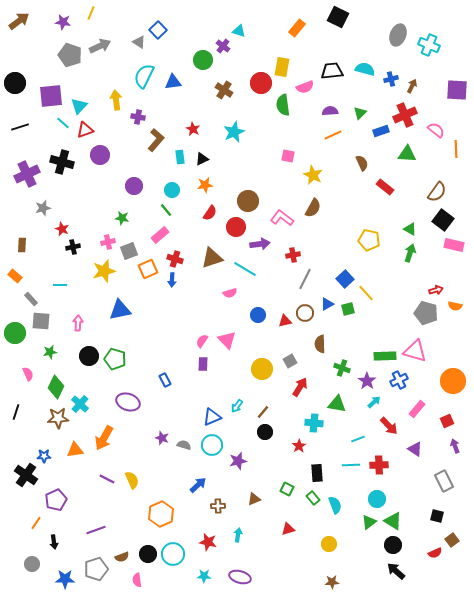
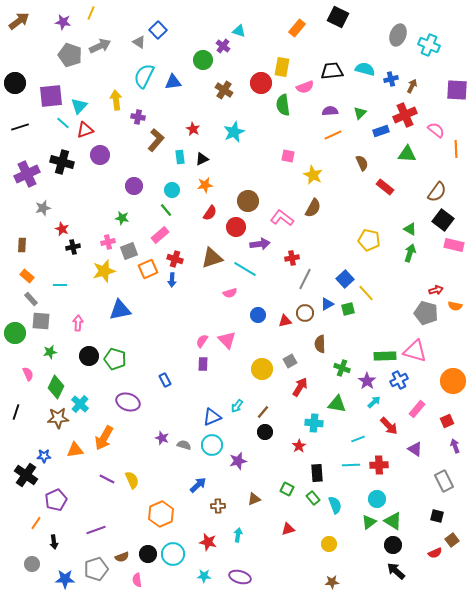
red cross at (293, 255): moved 1 px left, 3 px down
orange rectangle at (15, 276): moved 12 px right
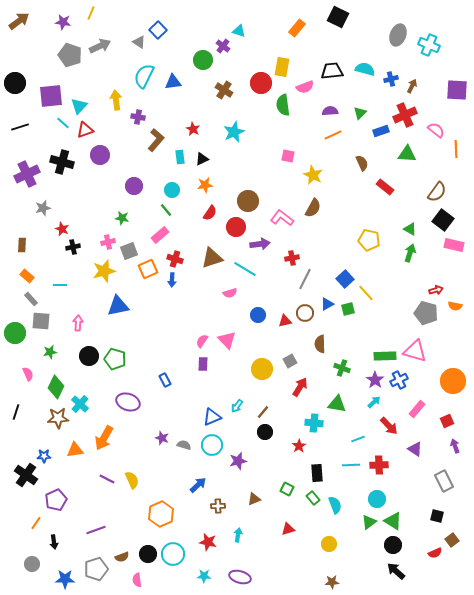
blue triangle at (120, 310): moved 2 px left, 4 px up
purple star at (367, 381): moved 8 px right, 1 px up
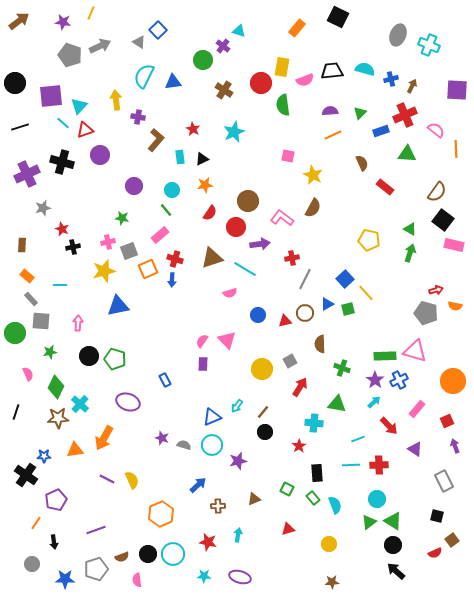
pink semicircle at (305, 87): moved 7 px up
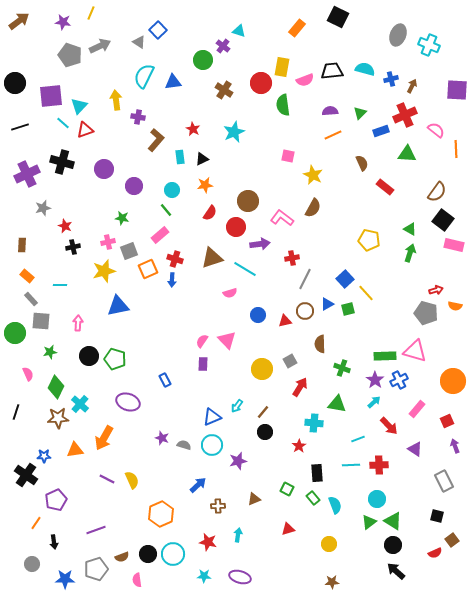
purple circle at (100, 155): moved 4 px right, 14 px down
red star at (62, 229): moved 3 px right, 3 px up
brown circle at (305, 313): moved 2 px up
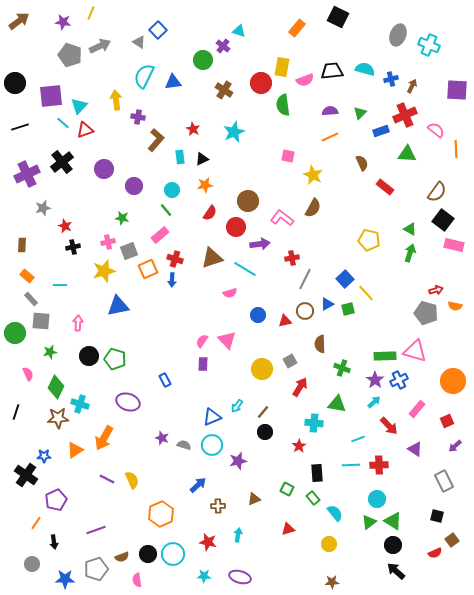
orange line at (333, 135): moved 3 px left, 2 px down
black cross at (62, 162): rotated 35 degrees clockwise
cyan cross at (80, 404): rotated 24 degrees counterclockwise
purple arrow at (455, 446): rotated 112 degrees counterclockwise
orange triangle at (75, 450): rotated 24 degrees counterclockwise
cyan semicircle at (335, 505): moved 8 px down; rotated 18 degrees counterclockwise
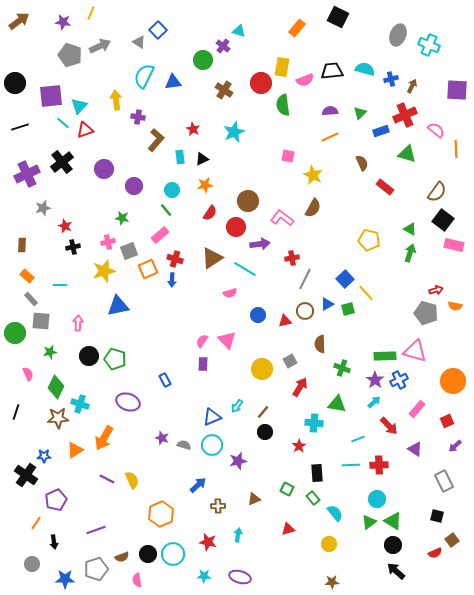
green triangle at (407, 154): rotated 12 degrees clockwise
brown triangle at (212, 258): rotated 15 degrees counterclockwise
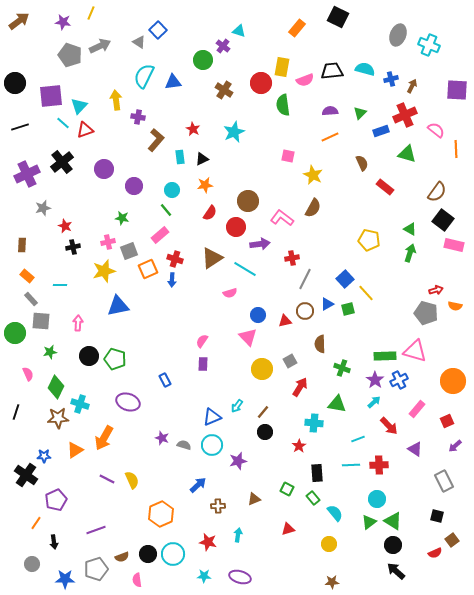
pink triangle at (227, 340): moved 21 px right, 3 px up
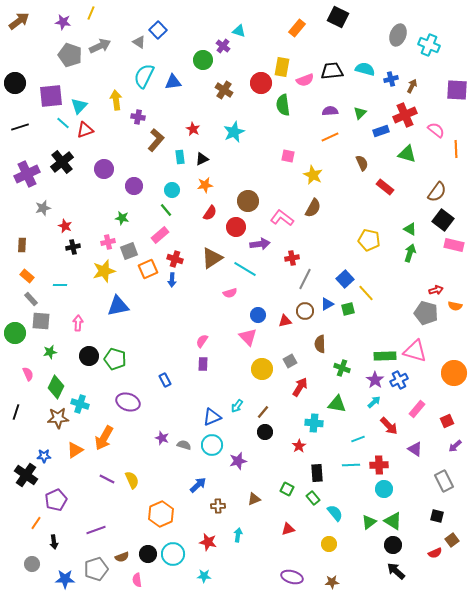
orange circle at (453, 381): moved 1 px right, 8 px up
cyan circle at (377, 499): moved 7 px right, 10 px up
purple ellipse at (240, 577): moved 52 px right
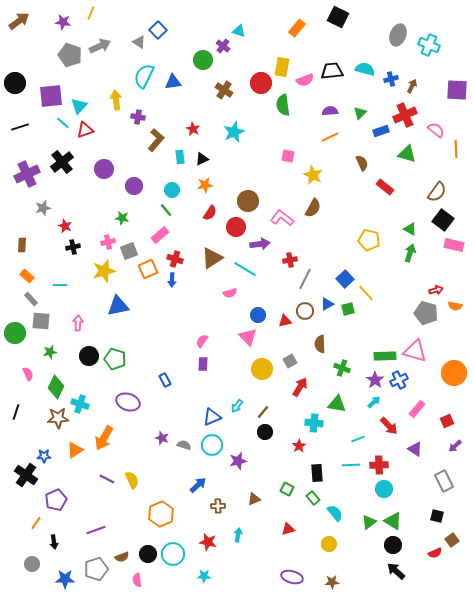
red cross at (292, 258): moved 2 px left, 2 px down
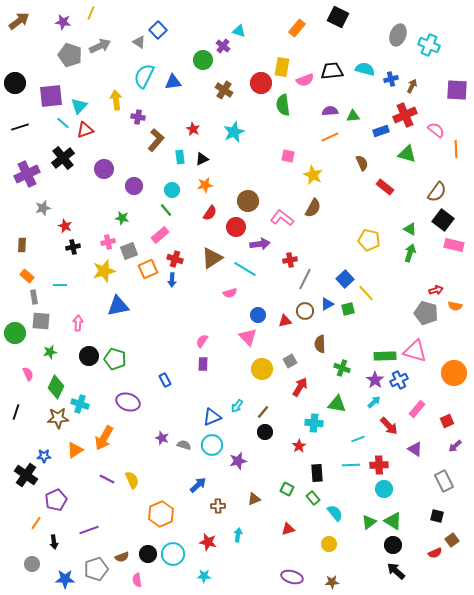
green triangle at (360, 113): moved 7 px left, 3 px down; rotated 40 degrees clockwise
black cross at (62, 162): moved 1 px right, 4 px up
gray rectangle at (31, 299): moved 3 px right, 2 px up; rotated 32 degrees clockwise
purple line at (96, 530): moved 7 px left
